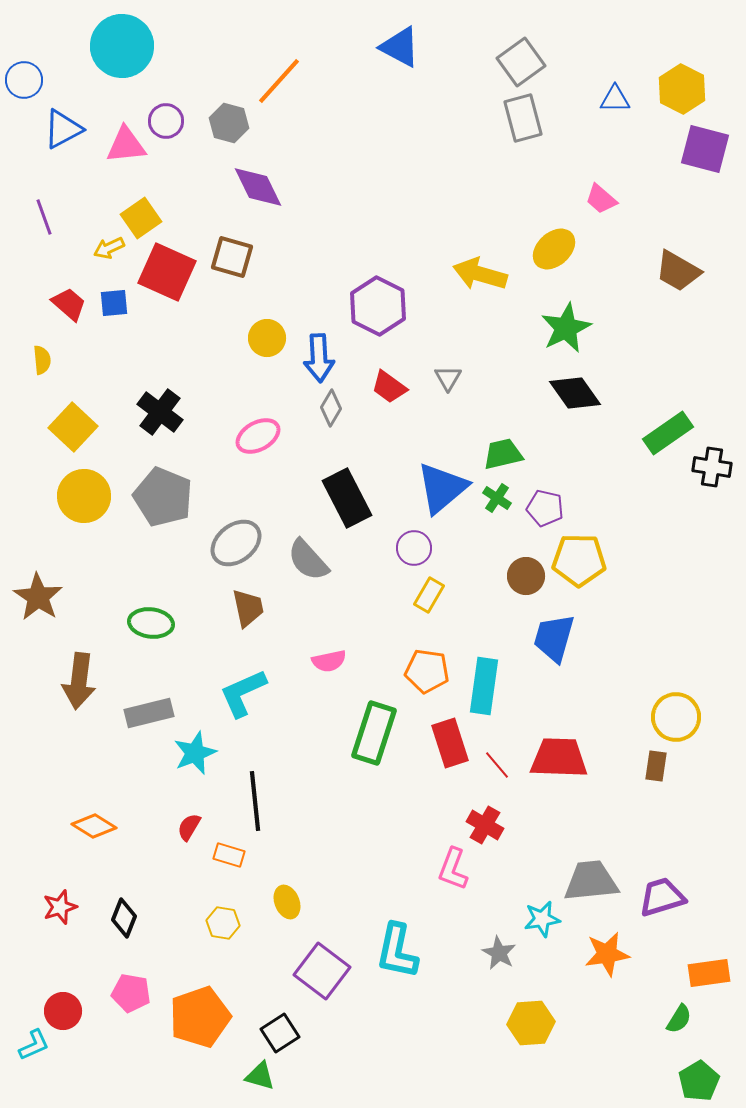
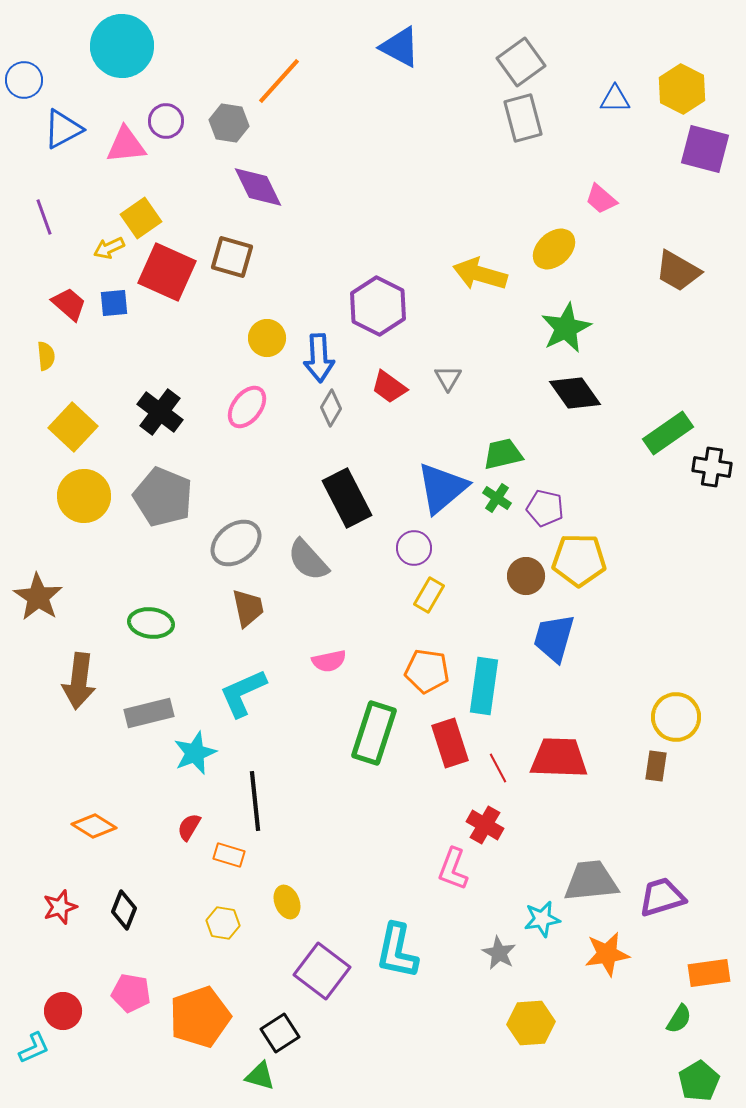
gray hexagon at (229, 123): rotated 6 degrees counterclockwise
yellow semicircle at (42, 360): moved 4 px right, 4 px up
pink ellipse at (258, 436): moved 11 px left, 29 px up; rotated 24 degrees counterclockwise
red line at (497, 765): moved 1 px right, 3 px down; rotated 12 degrees clockwise
black diamond at (124, 918): moved 8 px up
cyan L-shape at (34, 1045): moved 3 px down
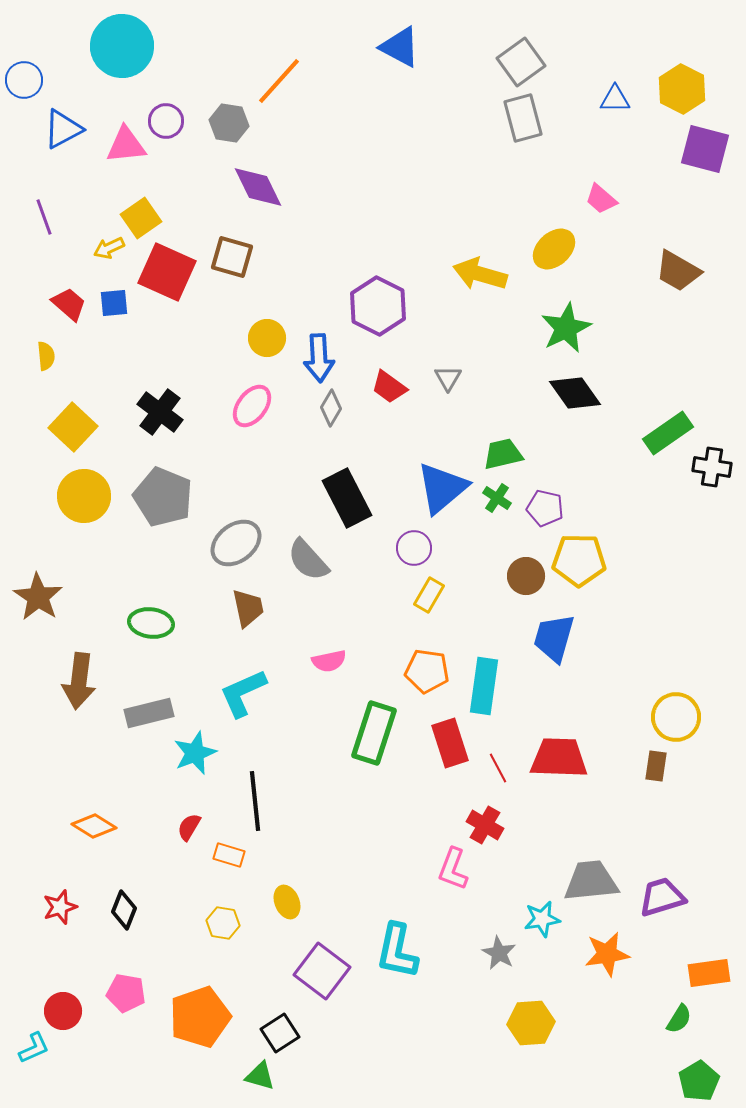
pink ellipse at (247, 407): moved 5 px right, 1 px up
pink pentagon at (131, 993): moved 5 px left
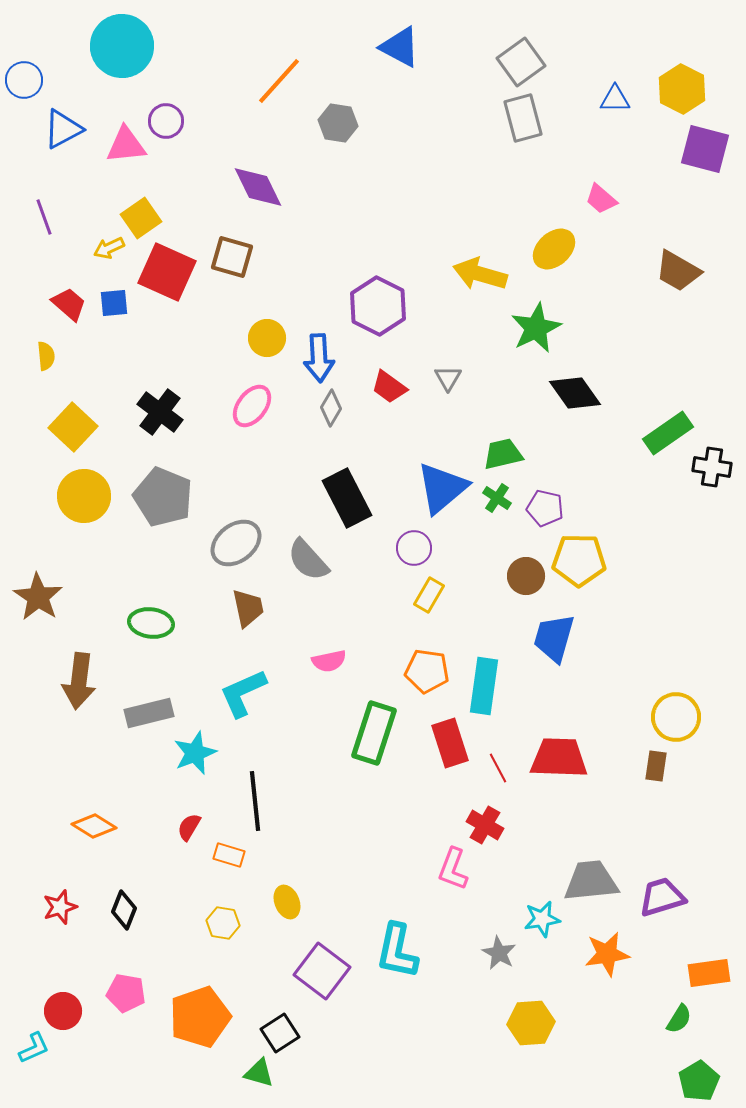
gray hexagon at (229, 123): moved 109 px right
green star at (566, 328): moved 30 px left
green triangle at (260, 1076): moved 1 px left, 3 px up
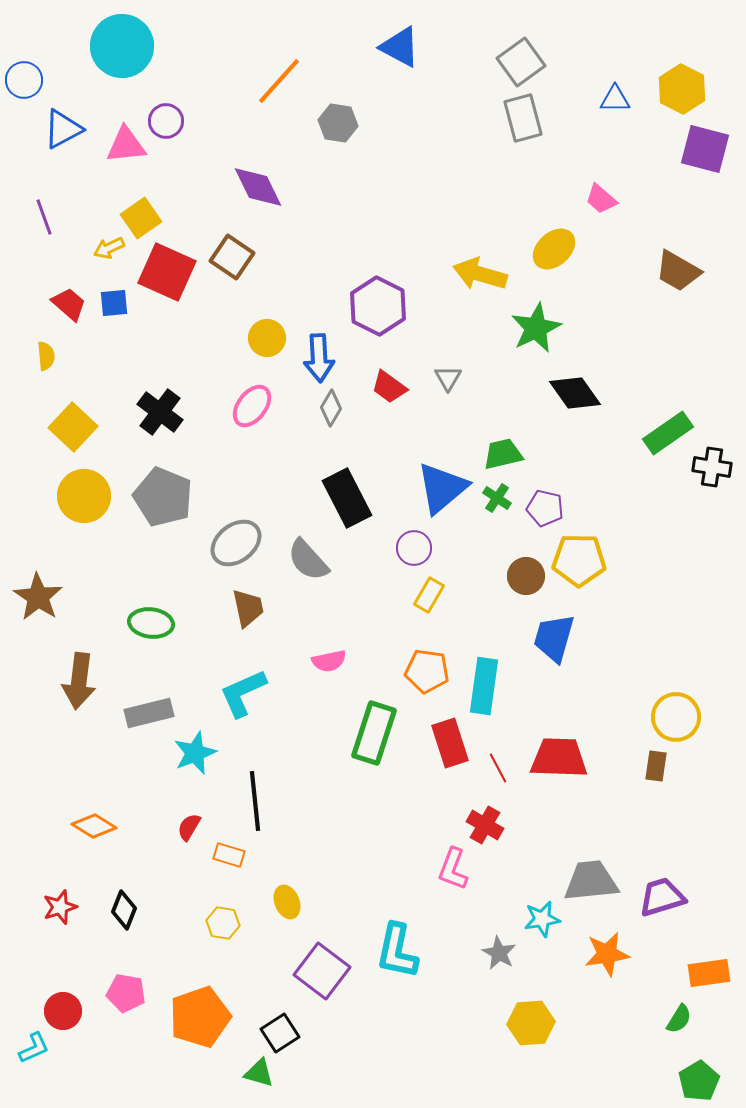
brown square at (232, 257): rotated 18 degrees clockwise
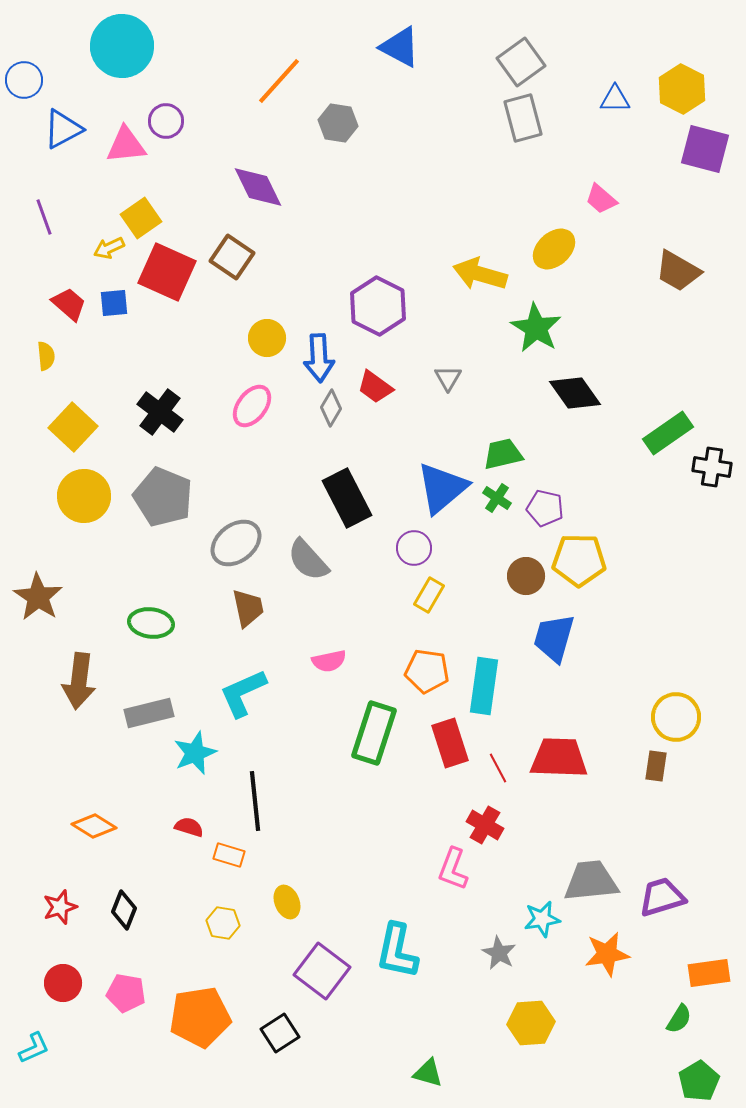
green star at (536, 328): rotated 15 degrees counterclockwise
red trapezoid at (389, 387): moved 14 px left
red semicircle at (189, 827): rotated 76 degrees clockwise
red circle at (63, 1011): moved 28 px up
orange pentagon at (200, 1017): rotated 10 degrees clockwise
green triangle at (259, 1073): moved 169 px right
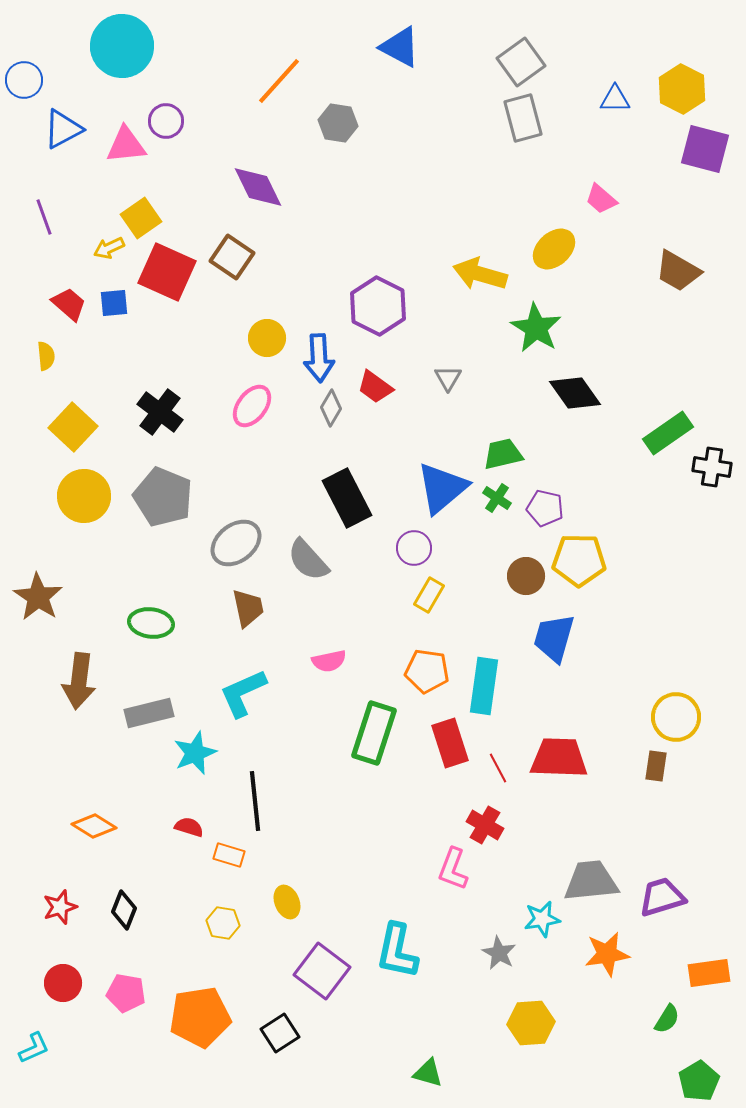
green semicircle at (679, 1019): moved 12 px left
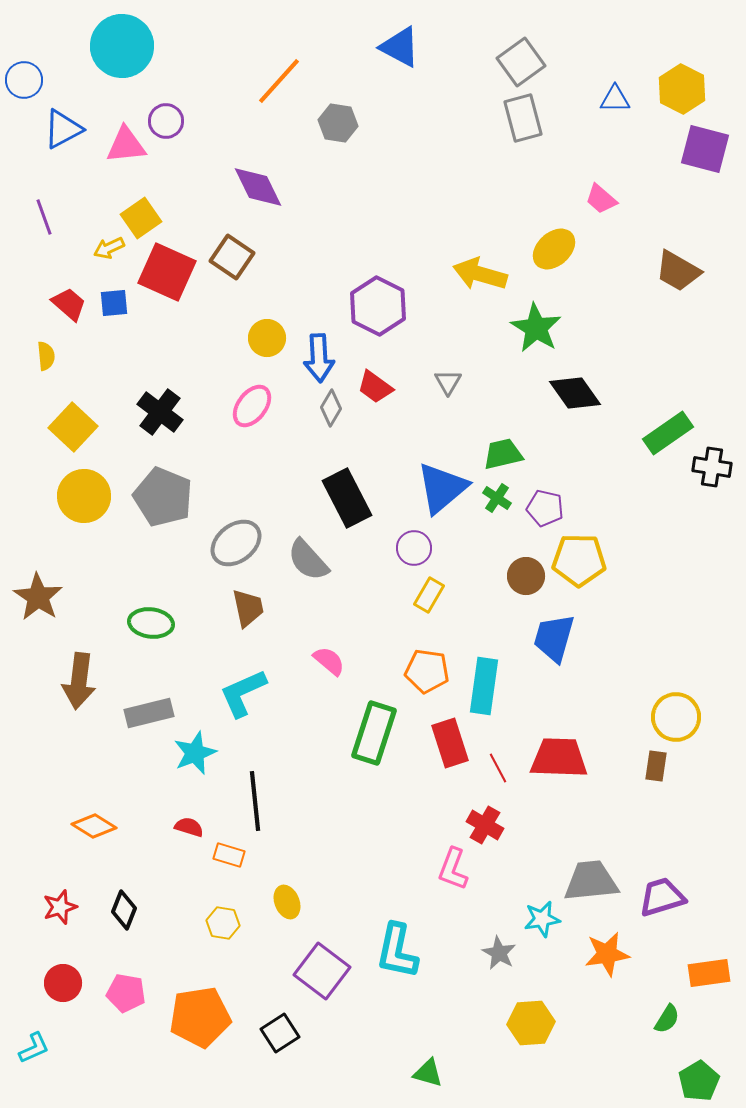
gray triangle at (448, 378): moved 4 px down
pink semicircle at (329, 661): rotated 128 degrees counterclockwise
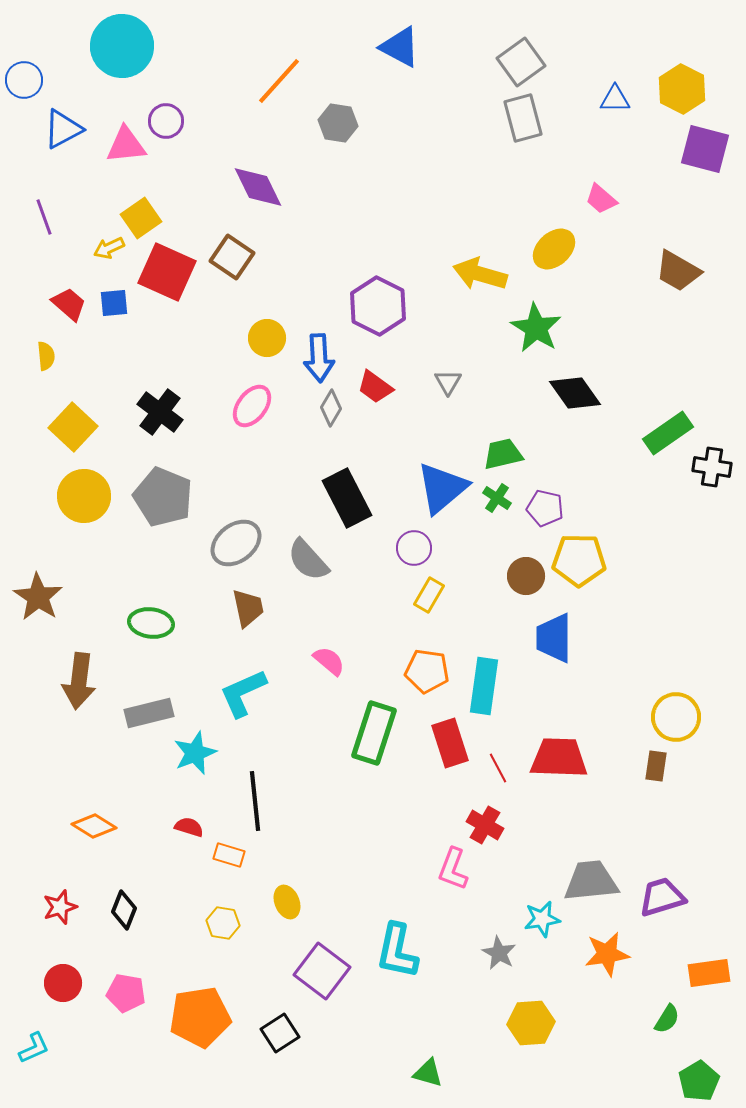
blue trapezoid at (554, 638): rotated 16 degrees counterclockwise
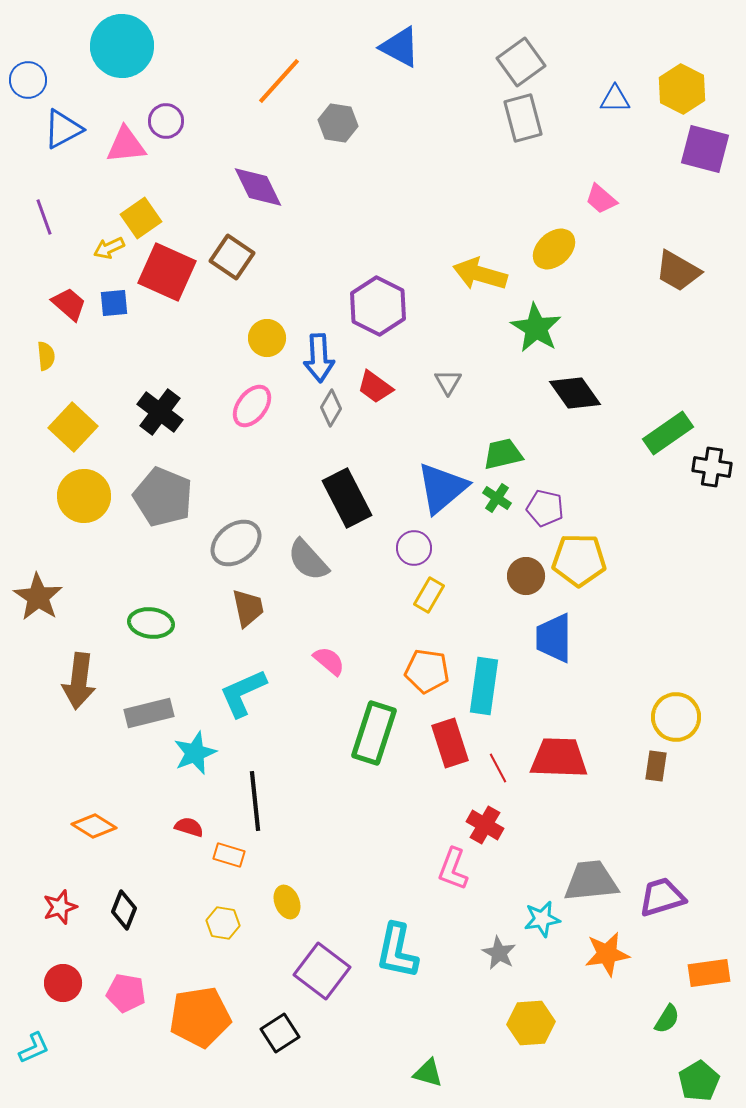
blue circle at (24, 80): moved 4 px right
